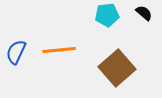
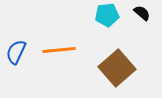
black semicircle: moved 2 px left
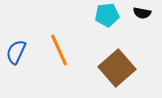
black semicircle: rotated 150 degrees clockwise
orange line: rotated 72 degrees clockwise
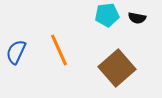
black semicircle: moved 5 px left, 5 px down
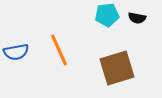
blue semicircle: rotated 125 degrees counterclockwise
brown square: rotated 24 degrees clockwise
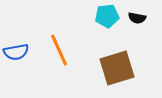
cyan pentagon: moved 1 px down
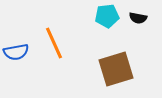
black semicircle: moved 1 px right
orange line: moved 5 px left, 7 px up
brown square: moved 1 px left, 1 px down
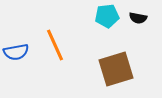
orange line: moved 1 px right, 2 px down
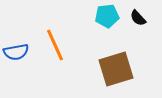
black semicircle: rotated 36 degrees clockwise
